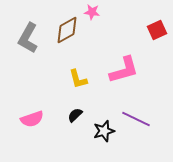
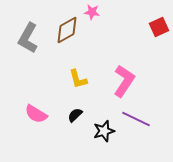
red square: moved 2 px right, 3 px up
pink L-shape: moved 11 px down; rotated 40 degrees counterclockwise
pink semicircle: moved 4 px right, 5 px up; rotated 50 degrees clockwise
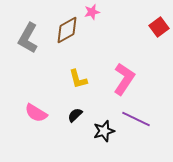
pink star: rotated 21 degrees counterclockwise
red square: rotated 12 degrees counterclockwise
pink L-shape: moved 2 px up
pink semicircle: moved 1 px up
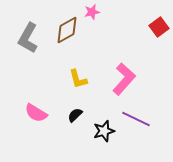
pink L-shape: rotated 8 degrees clockwise
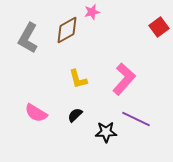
black star: moved 2 px right, 1 px down; rotated 15 degrees clockwise
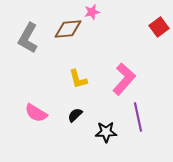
brown diamond: moved 1 px right, 1 px up; rotated 24 degrees clockwise
purple line: moved 2 px right, 2 px up; rotated 52 degrees clockwise
